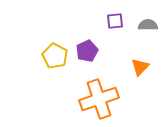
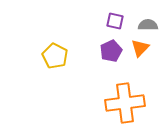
purple square: rotated 18 degrees clockwise
purple pentagon: moved 24 px right
orange triangle: moved 19 px up
orange cross: moved 26 px right, 4 px down; rotated 12 degrees clockwise
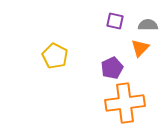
purple pentagon: moved 1 px right, 17 px down
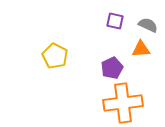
gray semicircle: rotated 24 degrees clockwise
orange triangle: moved 1 px right, 1 px down; rotated 42 degrees clockwise
orange cross: moved 2 px left
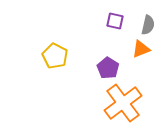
gray semicircle: rotated 78 degrees clockwise
orange triangle: rotated 18 degrees counterclockwise
purple pentagon: moved 4 px left; rotated 15 degrees counterclockwise
orange cross: rotated 30 degrees counterclockwise
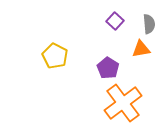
purple square: rotated 30 degrees clockwise
gray semicircle: moved 1 px right, 1 px up; rotated 18 degrees counterclockwise
orange triangle: rotated 12 degrees clockwise
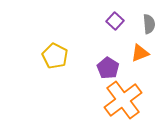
orange triangle: moved 1 px left, 4 px down; rotated 12 degrees counterclockwise
orange cross: moved 3 px up
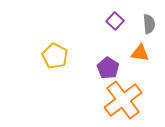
orange triangle: rotated 30 degrees clockwise
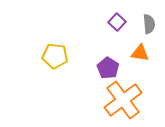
purple square: moved 2 px right, 1 px down
yellow pentagon: rotated 20 degrees counterclockwise
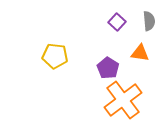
gray semicircle: moved 3 px up
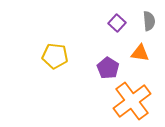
purple square: moved 1 px down
orange cross: moved 9 px right, 1 px down
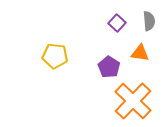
purple pentagon: moved 1 px right, 1 px up
orange cross: moved 1 px right; rotated 9 degrees counterclockwise
